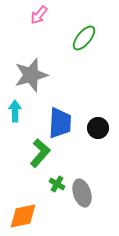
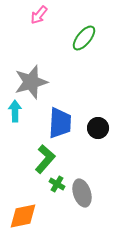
gray star: moved 7 px down
green L-shape: moved 5 px right, 6 px down
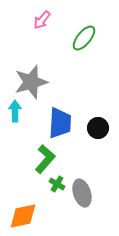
pink arrow: moved 3 px right, 5 px down
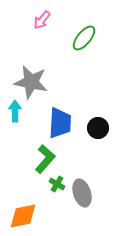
gray star: rotated 28 degrees clockwise
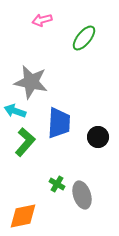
pink arrow: rotated 36 degrees clockwise
cyan arrow: rotated 70 degrees counterclockwise
blue trapezoid: moved 1 px left
black circle: moved 9 px down
green L-shape: moved 20 px left, 17 px up
gray ellipse: moved 2 px down
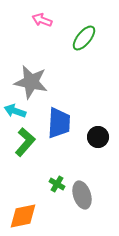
pink arrow: rotated 36 degrees clockwise
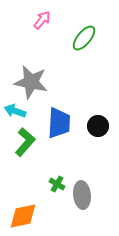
pink arrow: rotated 108 degrees clockwise
black circle: moved 11 px up
gray ellipse: rotated 12 degrees clockwise
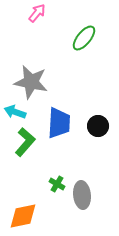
pink arrow: moved 5 px left, 7 px up
cyan arrow: moved 1 px down
